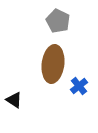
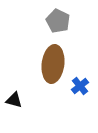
blue cross: moved 1 px right
black triangle: rotated 18 degrees counterclockwise
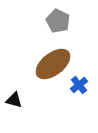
brown ellipse: rotated 45 degrees clockwise
blue cross: moved 1 px left, 1 px up
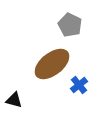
gray pentagon: moved 12 px right, 4 px down
brown ellipse: moved 1 px left
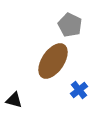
brown ellipse: moved 1 px right, 3 px up; rotated 18 degrees counterclockwise
blue cross: moved 5 px down
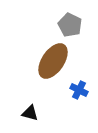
blue cross: rotated 24 degrees counterclockwise
black triangle: moved 16 px right, 13 px down
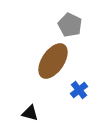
blue cross: rotated 24 degrees clockwise
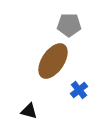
gray pentagon: moved 1 px left; rotated 25 degrees counterclockwise
black triangle: moved 1 px left, 2 px up
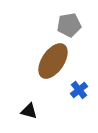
gray pentagon: rotated 10 degrees counterclockwise
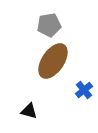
gray pentagon: moved 20 px left
blue cross: moved 5 px right
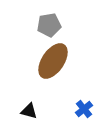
blue cross: moved 19 px down
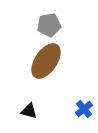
brown ellipse: moved 7 px left
